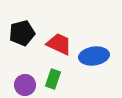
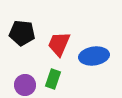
black pentagon: rotated 20 degrees clockwise
red trapezoid: rotated 92 degrees counterclockwise
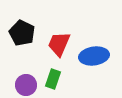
black pentagon: rotated 20 degrees clockwise
purple circle: moved 1 px right
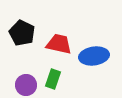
red trapezoid: rotated 80 degrees clockwise
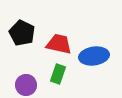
green rectangle: moved 5 px right, 5 px up
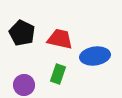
red trapezoid: moved 1 px right, 5 px up
blue ellipse: moved 1 px right
purple circle: moved 2 px left
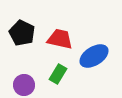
blue ellipse: moved 1 px left; rotated 24 degrees counterclockwise
green rectangle: rotated 12 degrees clockwise
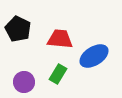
black pentagon: moved 4 px left, 4 px up
red trapezoid: rotated 8 degrees counterclockwise
purple circle: moved 3 px up
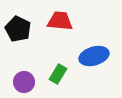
red trapezoid: moved 18 px up
blue ellipse: rotated 16 degrees clockwise
